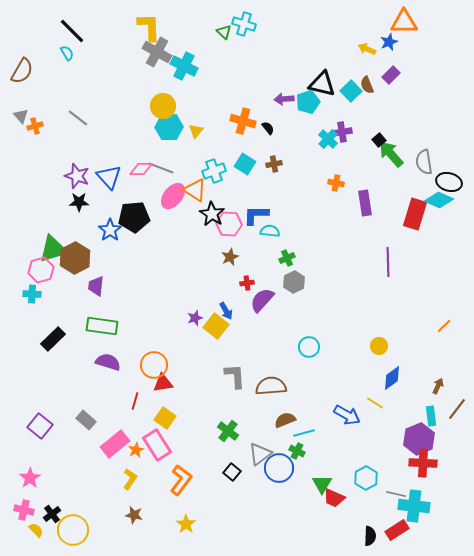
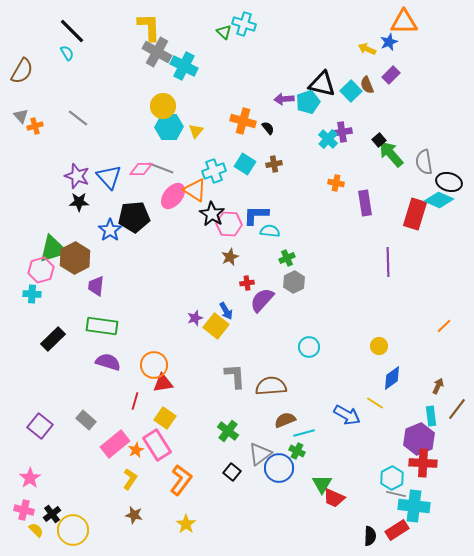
cyan hexagon at (366, 478): moved 26 px right
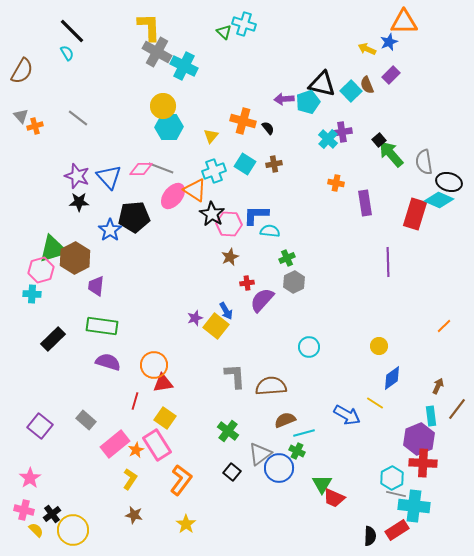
yellow triangle at (196, 131): moved 15 px right, 5 px down
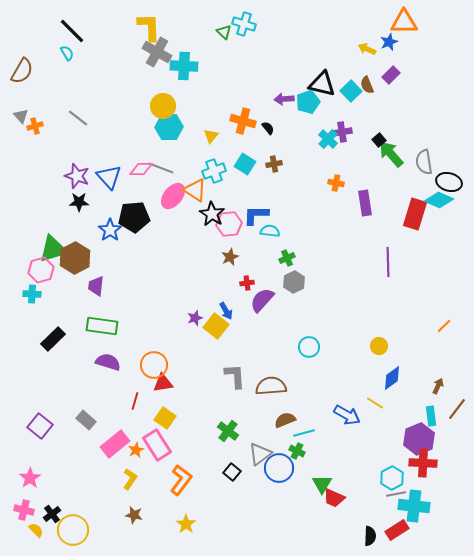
cyan cross at (184, 66): rotated 24 degrees counterclockwise
pink hexagon at (229, 224): rotated 10 degrees counterclockwise
gray line at (396, 494): rotated 24 degrees counterclockwise
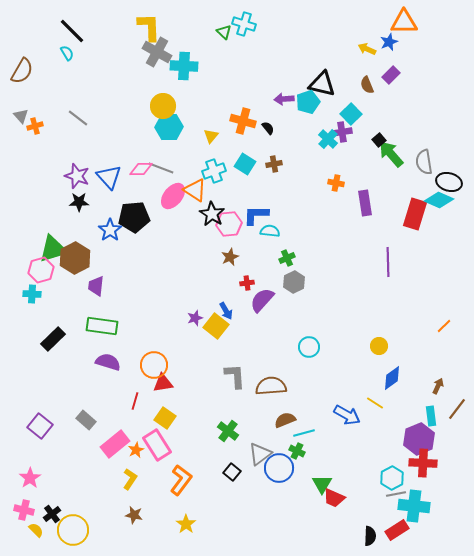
cyan square at (351, 91): moved 23 px down
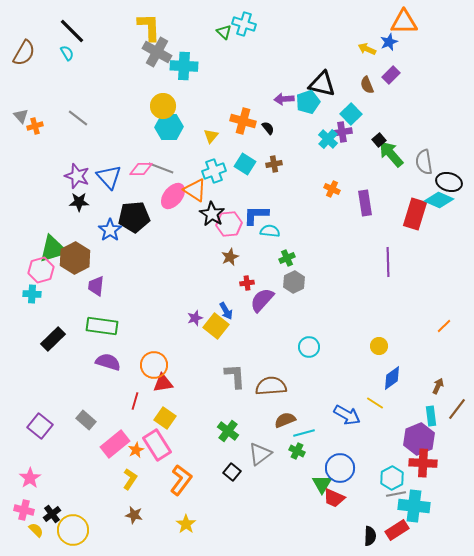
brown semicircle at (22, 71): moved 2 px right, 18 px up
orange cross at (336, 183): moved 4 px left, 6 px down; rotated 14 degrees clockwise
blue circle at (279, 468): moved 61 px right
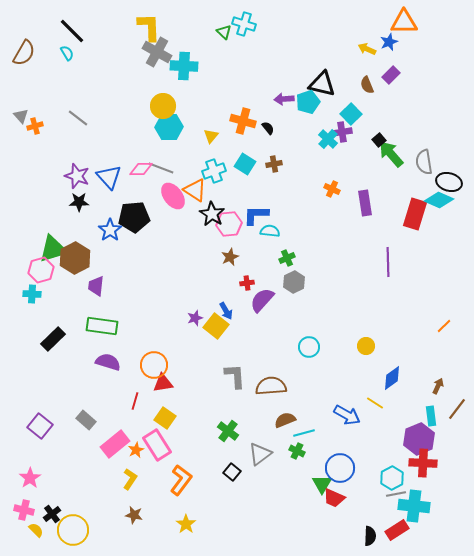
pink ellipse at (173, 196): rotated 76 degrees counterclockwise
yellow circle at (379, 346): moved 13 px left
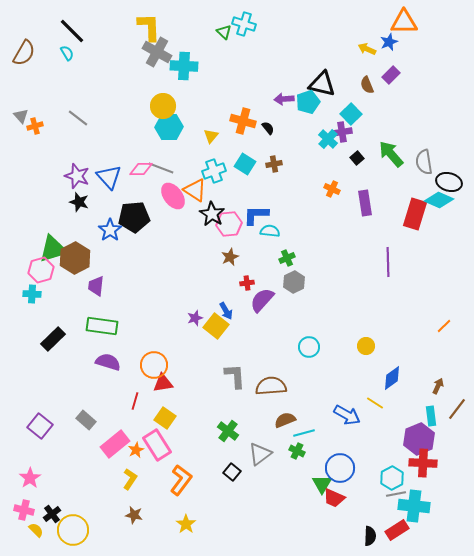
black square at (379, 140): moved 22 px left, 18 px down
black star at (79, 202): rotated 18 degrees clockwise
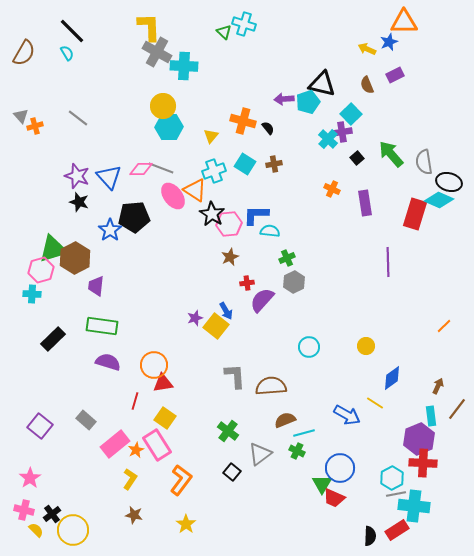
purple rectangle at (391, 75): moved 4 px right; rotated 18 degrees clockwise
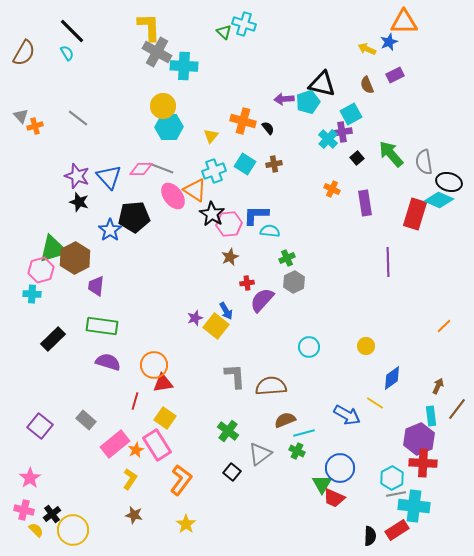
cyan square at (351, 114): rotated 15 degrees clockwise
